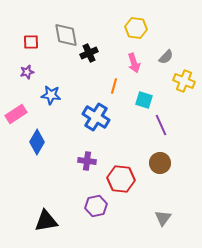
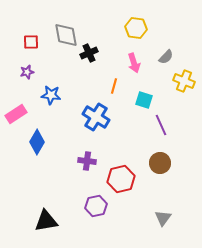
red hexagon: rotated 20 degrees counterclockwise
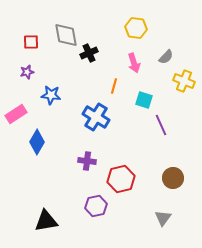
brown circle: moved 13 px right, 15 px down
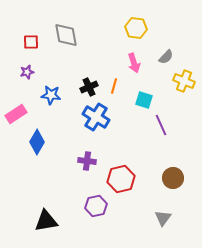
black cross: moved 34 px down
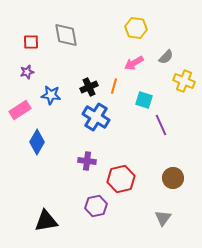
pink arrow: rotated 78 degrees clockwise
pink rectangle: moved 4 px right, 4 px up
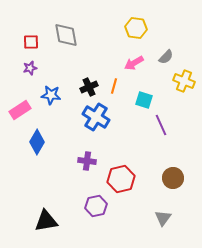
purple star: moved 3 px right, 4 px up
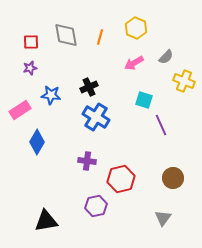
yellow hexagon: rotated 15 degrees clockwise
orange line: moved 14 px left, 49 px up
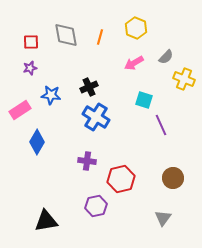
yellow cross: moved 2 px up
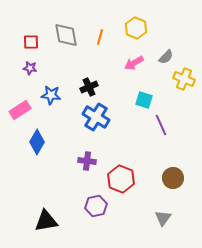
purple star: rotated 24 degrees clockwise
red hexagon: rotated 24 degrees counterclockwise
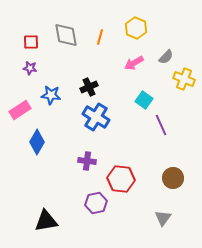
cyan square: rotated 18 degrees clockwise
red hexagon: rotated 16 degrees counterclockwise
purple hexagon: moved 3 px up
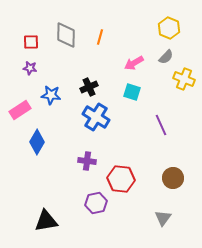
yellow hexagon: moved 33 px right
gray diamond: rotated 12 degrees clockwise
cyan square: moved 12 px left, 8 px up; rotated 18 degrees counterclockwise
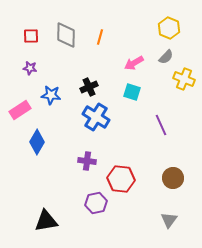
red square: moved 6 px up
gray triangle: moved 6 px right, 2 px down
